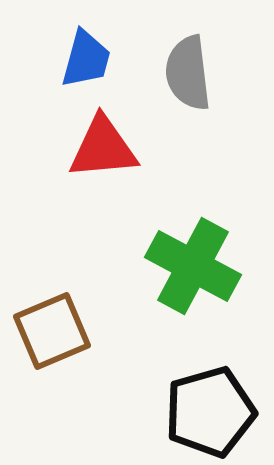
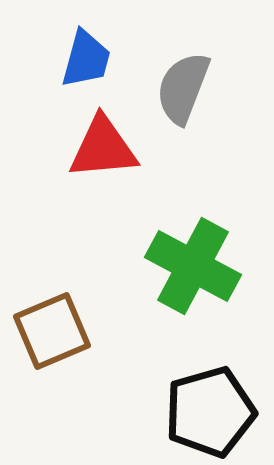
gray semicircle: moved 5 px left, 15 px down; rotated 28 degrees clockwise
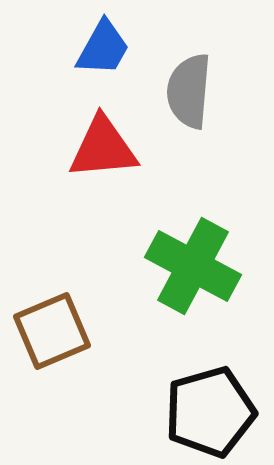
blue trapezoid: moved 17 px right, 11 px up; rotated 14 degrees clockwise
gray semicircle: moved 6 px right, 3 px down; rotated 16 degrees counterclockwise
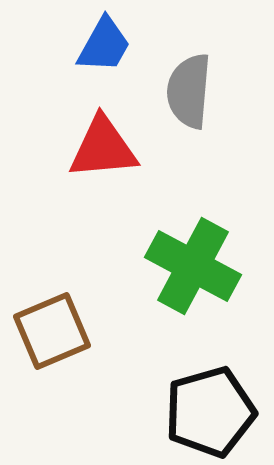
blue trapezoid: moved 1 px right, 3 px up
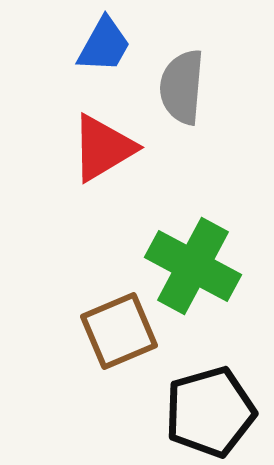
gray semicircle: moved 7 px left, 4 px up
red triangle: rotated 26 degrees counterclockwise
brown square: moved 67 px right
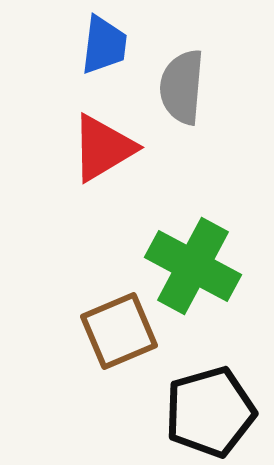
blue trapezoid: rotated 22 degrees counterclockwise
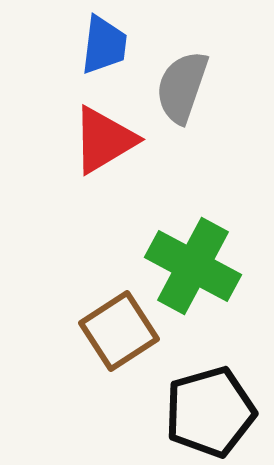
gray semicircle: rotated 14 degrees clockwise
red triangle: moved 1 px right, 8 px up
brown square: rotated 10 degrees counterclockwise
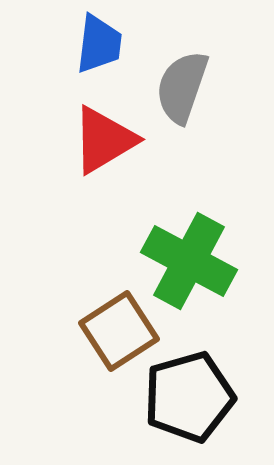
blue trapezoid: moved 5 px left, 1 px up
green cross: moved 4 px left, 5 px up
black pentagon: moved 21 px left, 15 px up
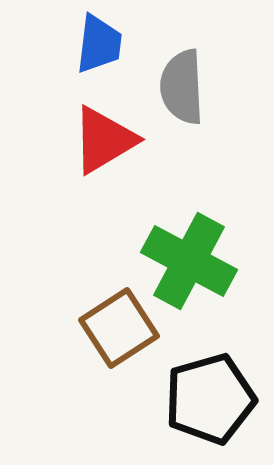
gray semicircle: rotated 22 degrees counterclockwise
brown square: moved 3 px up
black pentagon: moved 21 px right, 2 px down
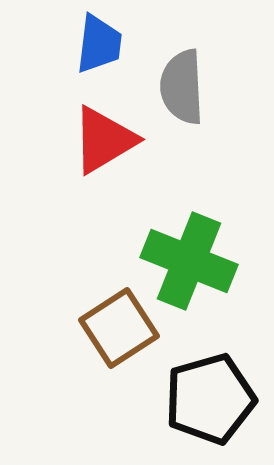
green cross: rotated 6 degrees counterclockwise
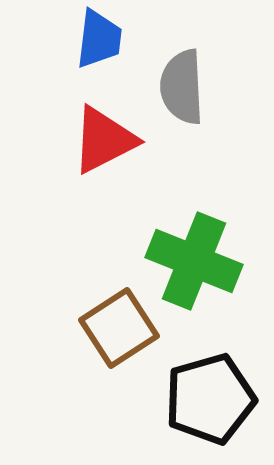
blue trapezoid: moved 5 px up
red triangle: rotated 4 degrees clockwise
green cross: moved 5 px right
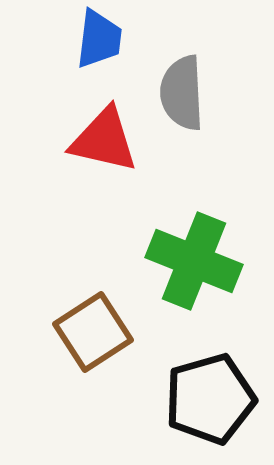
gray semicircle: moved 6 px down
red triangle: rotated 40 degrees clockwise
brown square: moved 26 px left, 4 px down
